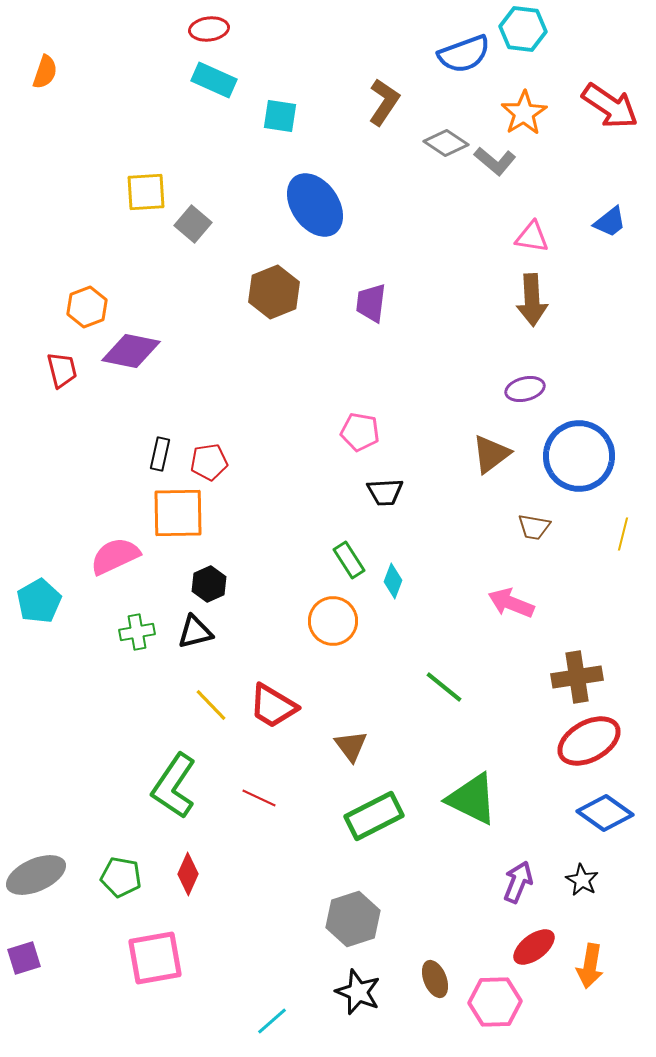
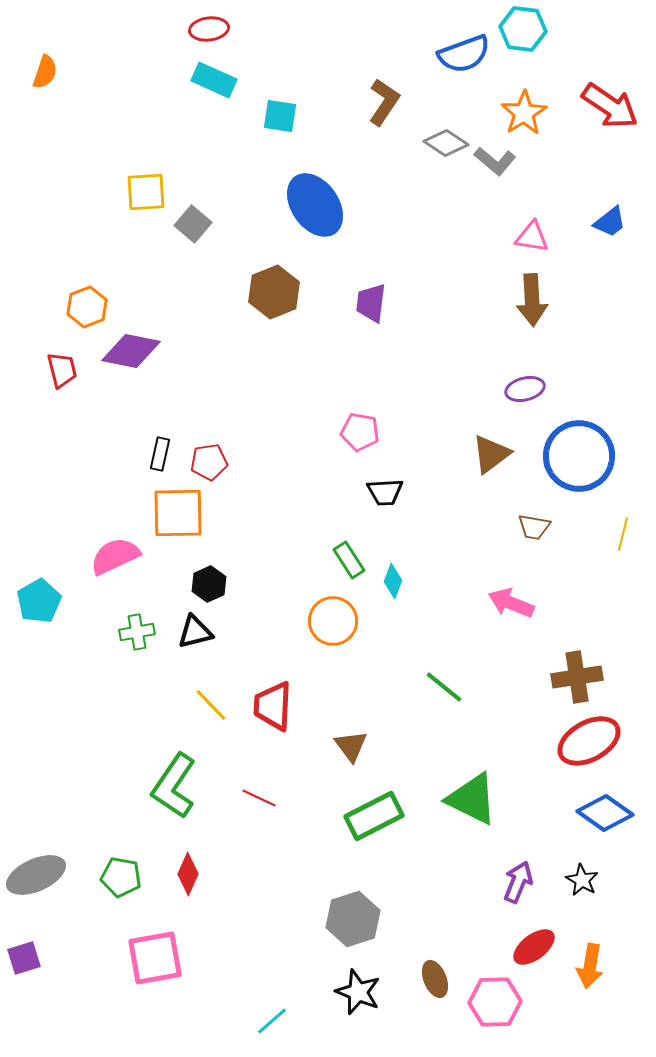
red trapezoid at (273, 706): rotated 62 degrees clockwise
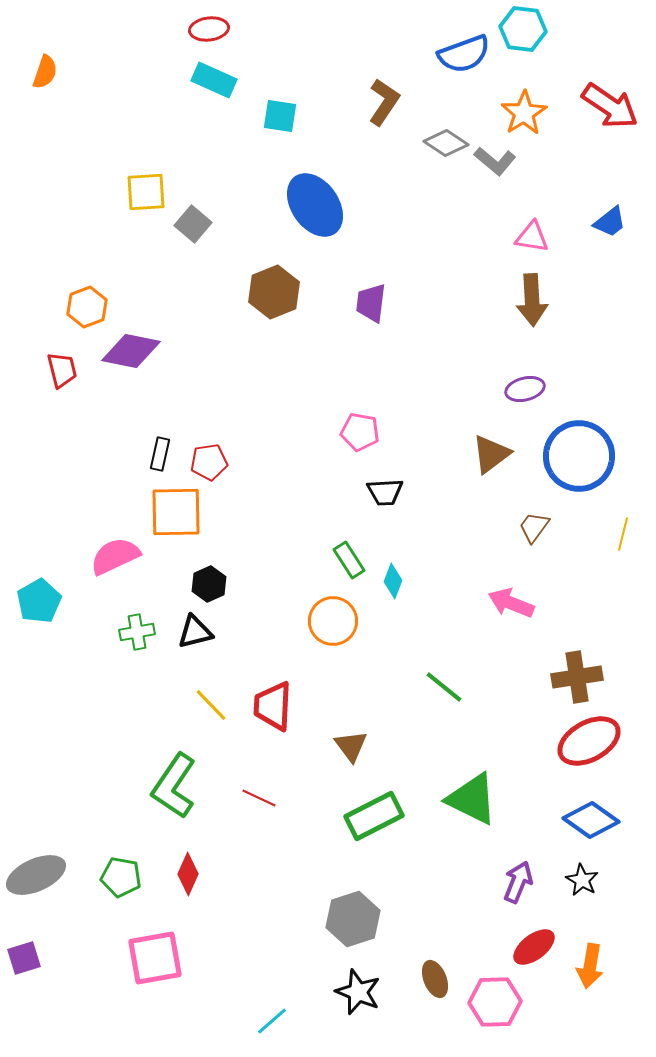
orange square at (178, 513): moved 2 px left, 1 px up
brown trapezoid at (534, 527): rotated 116 degrees clockwise
blue diamond at (605, 813): moved 14 px left, 7 px down
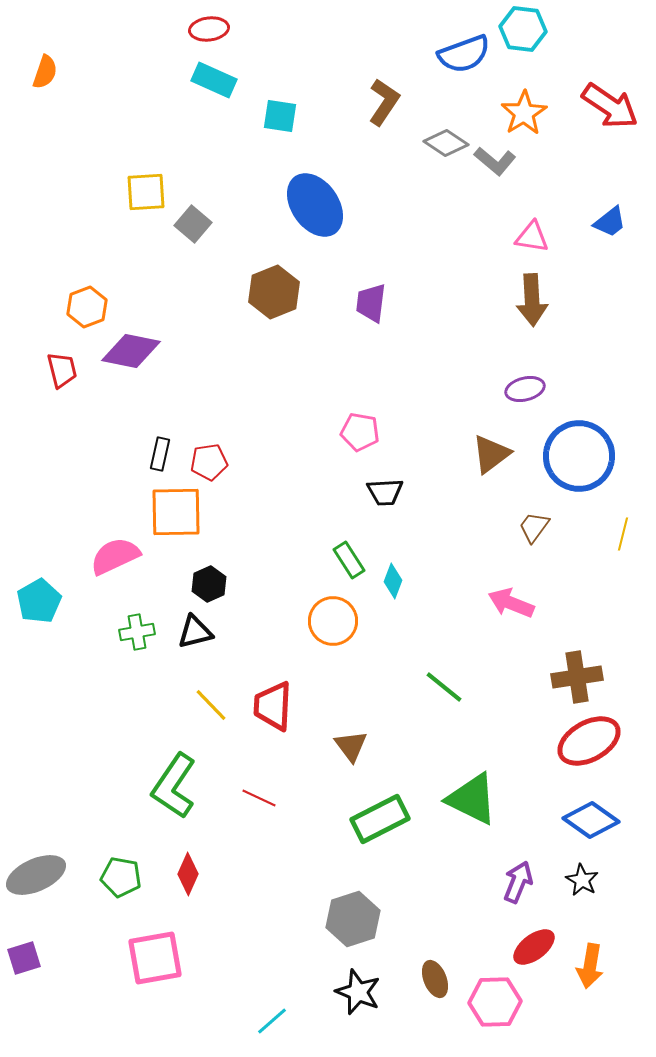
green rectangle at (374, 816): moved 6 px right, 3 px down
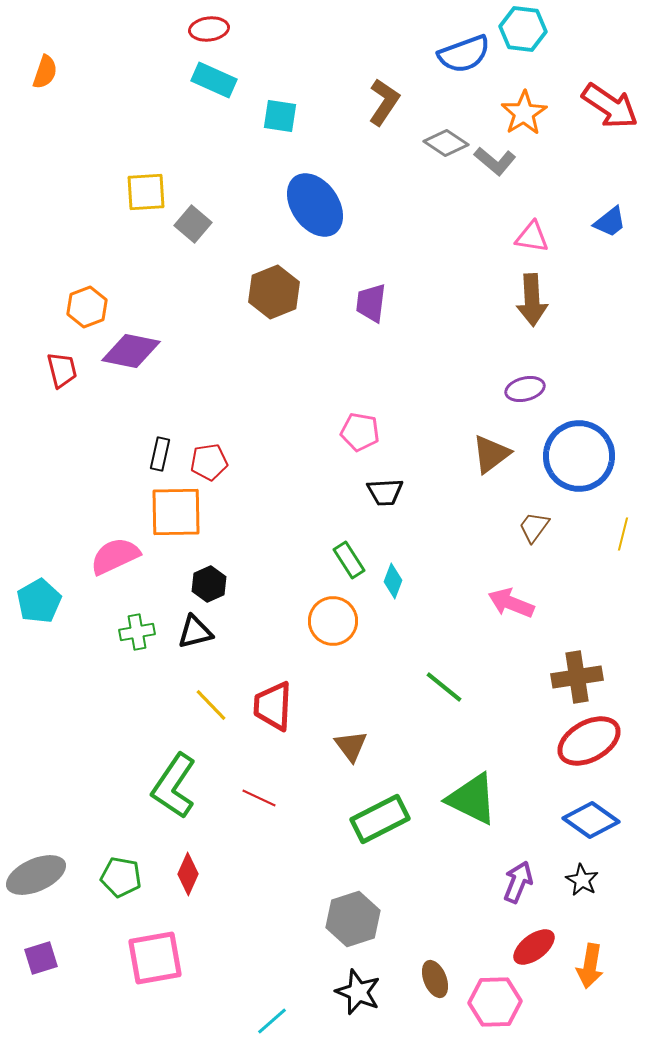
purple square at (24, 958): moved 17 px right
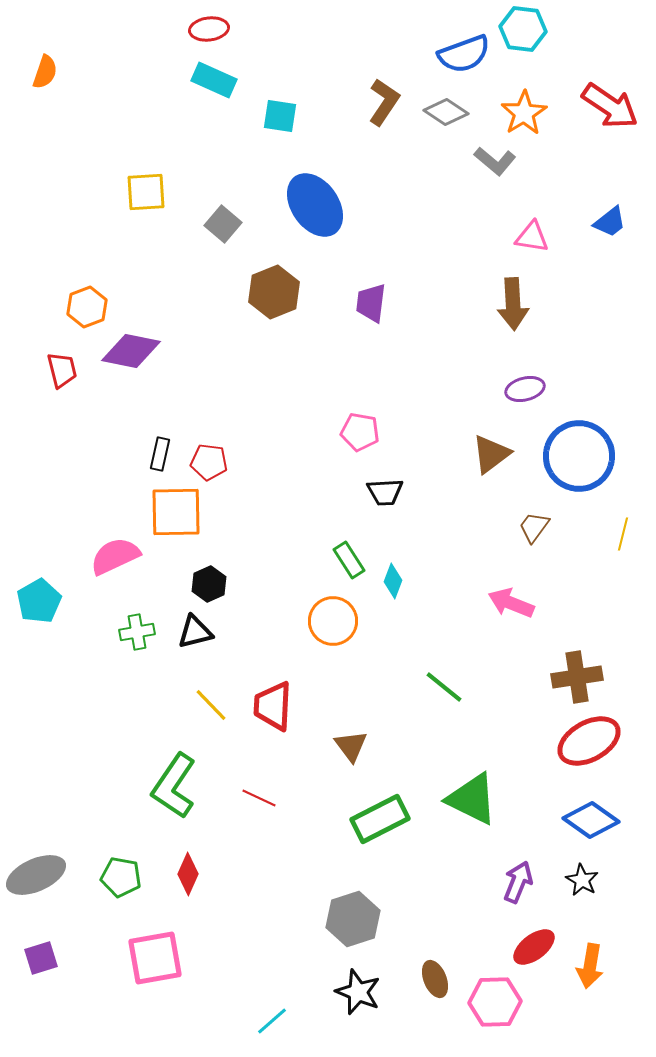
gray diamond at (446, 143): moved 31 px up
gray square at (193, 224): moved 30 px right
brown arrow at (532, 300): moved 19 px left, 4 px down
red pentagon at (209, 462): rotated 15 degrees clockwise
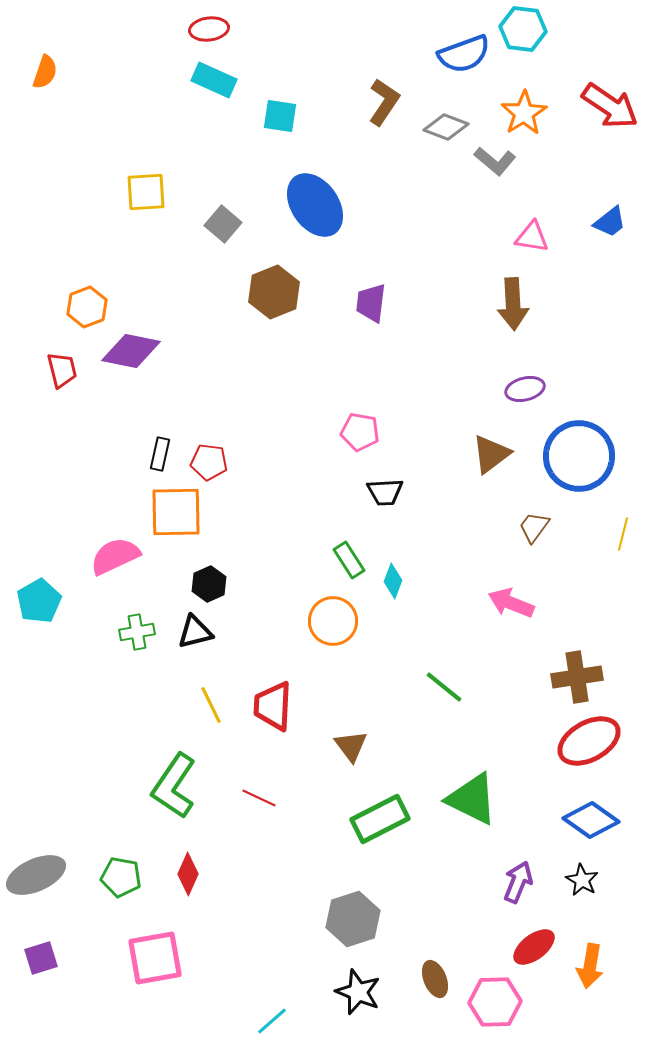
gray diamond at (446, 112): moved 15 px down; rotated 12 degrees counterclockwise
yellow line at (211, 705): rotated 18 degrees clockwise
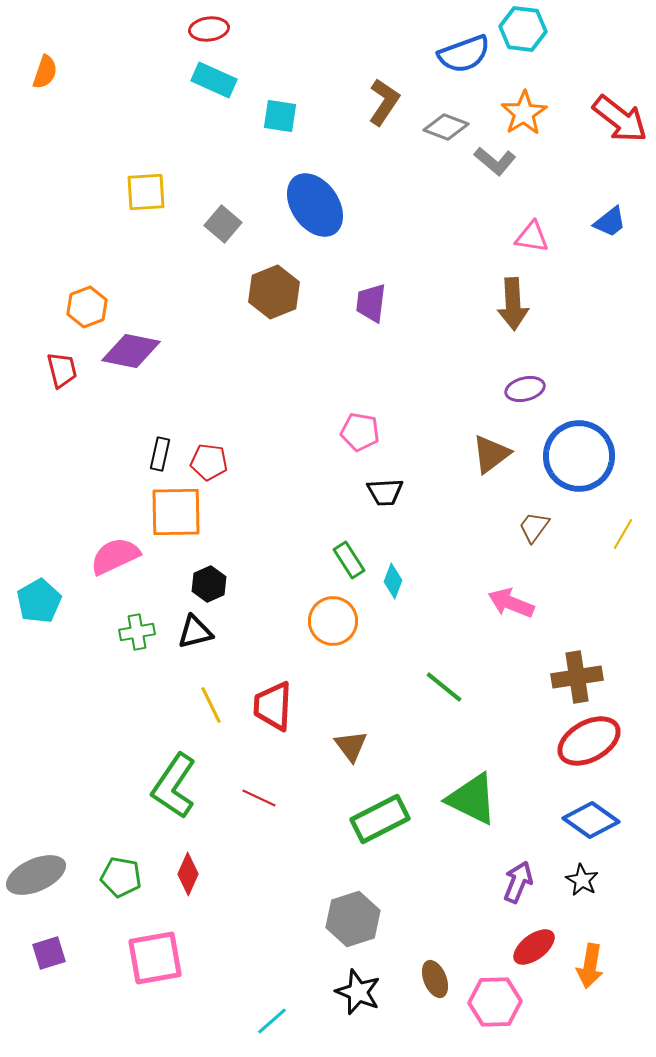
red arrow at (610, 106): moved 10 px right, 13 px down; rotated 4 degrees clockwise
yellow line at (623, 534): rotated 16 degrees clockwise
purple square at (41, 958): moved 8 px right, 5 px up
